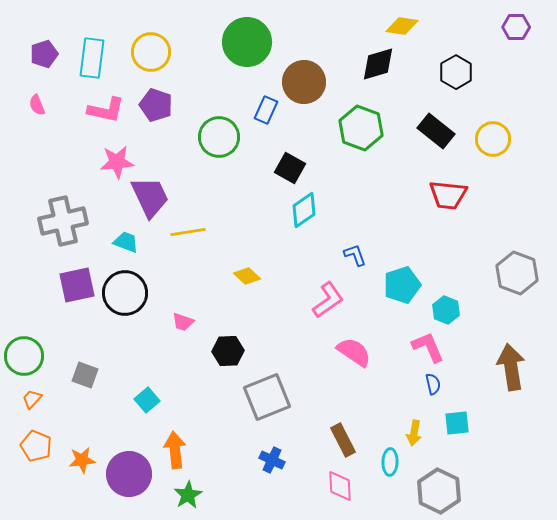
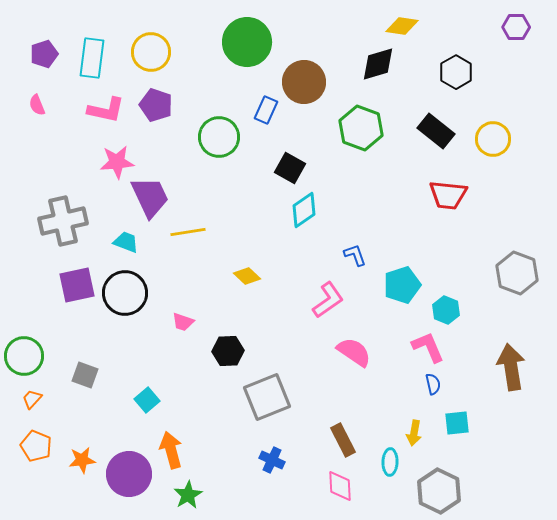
orange arrow at (175, 450): moved 4 px left; rotated 9 degrees counterclockwise
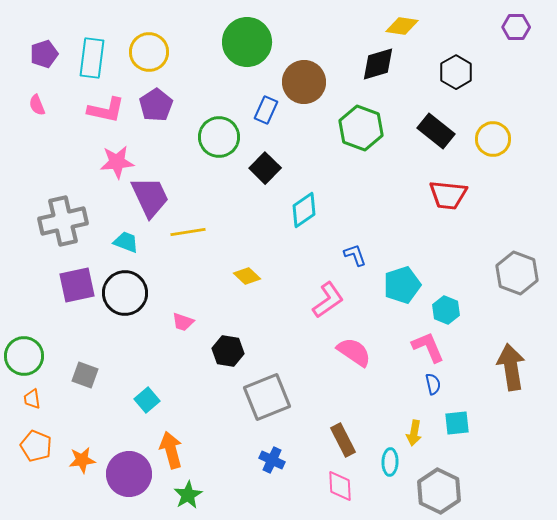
yellow circle at (151, 52): moved 2 px left
purple pentagon at (156, 105): rotated 20 degrees clockwise
black square at (290, 168): moved 25 px left; rotated 16 degrees clockwise
black hexagon at (228, 351): rotated 12 degrees clockwise
orange trapezoid at (32, 399): rotated 50 degrees counterclockwise
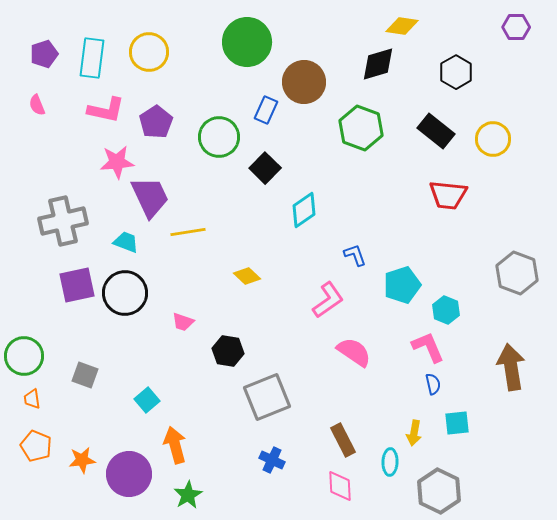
purple pentagon at (156, 105): moved 17 px down
orange arrow at (171, 450): moved 4 px right, 5 px up
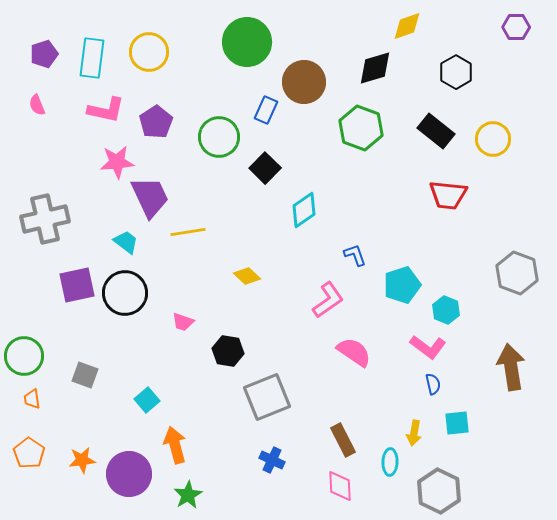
yellow diamond at (402, 26): moved 5 px right; rotated 28 degrees counterclockwise
black diamond at (378, 64): moved 3 px left, 4 px down
gray cross at (63, 221): moved 18 px left, 2 px up
cyan trapezoid at (126, 242): rotated 16 degrees clockwise
pink L-shape at (428, 347): rotated 150 degrees clockwise
orange pentagon at (36, 446): moved 7 px left, 7 px down; rotated 12 degrees clockwise
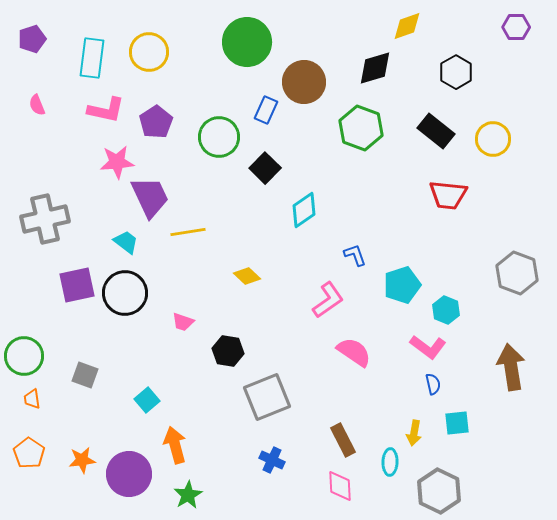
purple pentagon at (44, 54): moved 12 px left, 15 px up
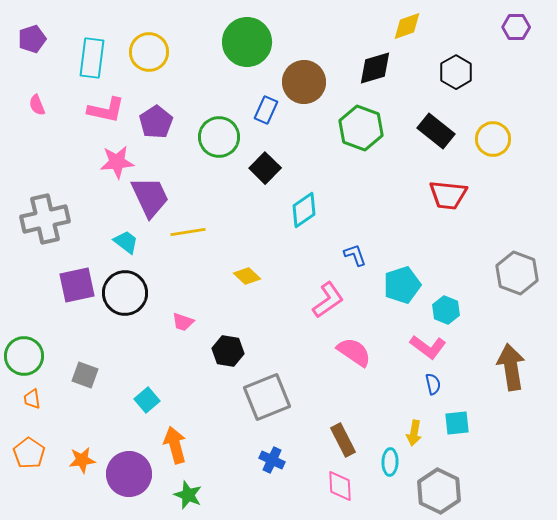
green star at (188, 495): rotated 20 degrees counterclockwise
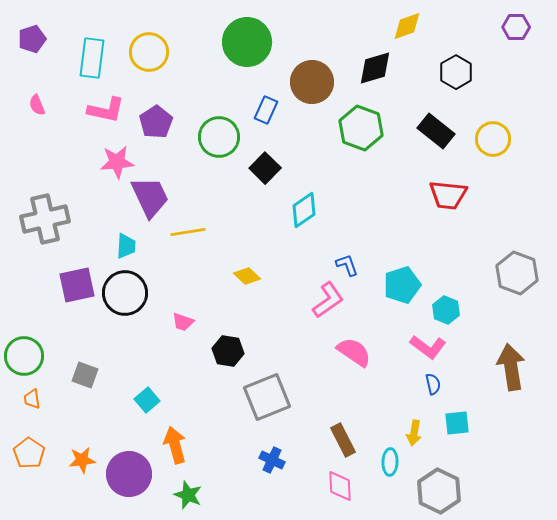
brown circle at (304, 82): moved 8 px right
cyan trapezoid at (126, 242): moved 4 px down; rotated 56 degrees clockwise
blue L-shape at (355, 255): moved 8 px left, 10 px down
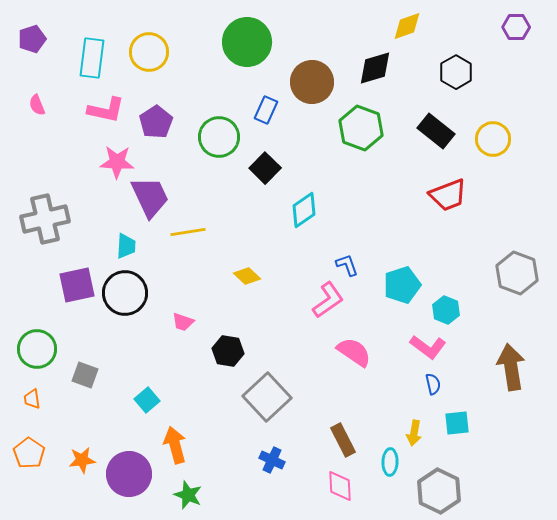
pink star at (117, 162): rotated 8 degrees clockwise
red trapezoid at (448, 195): rotated 27 degrees counterclockwise
green circle at (24, 356): moved 13 px right, 7 px up
gray square at (267, 397): rotated 21 degrees counterclockwise
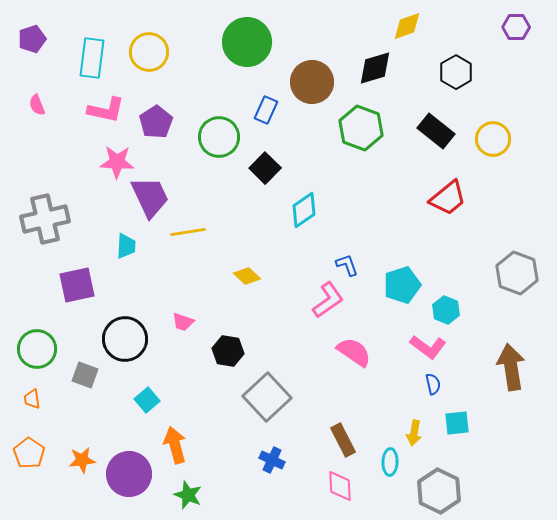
red trapezoid at (448, 195): moved 3 px down; rotated 18 degrees counterclockwise
black circle at (125, 293): moved 46 px down
